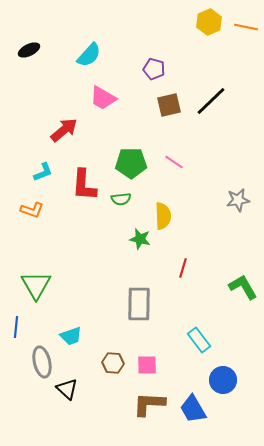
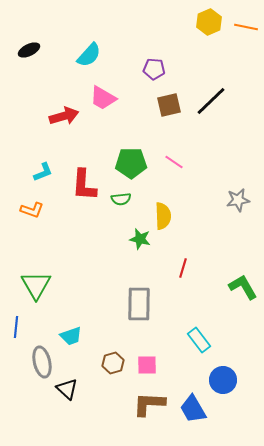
purple pentagon: rotated 10 degrees counterclockwise
red arrow: moved 14 px up; rotated 24 degrees clockwise
brown hexagon: rotated 20 degrees counterclockwise
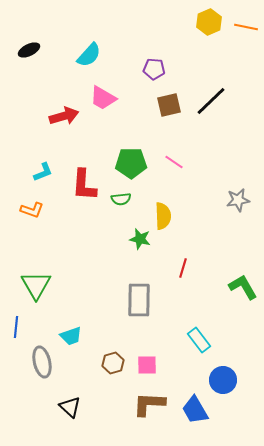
gray rectangle: moved 4 px up
black triangle: moved 3 px right, 18 px down
blue trapezoid: moved 2 px right, 1 px down
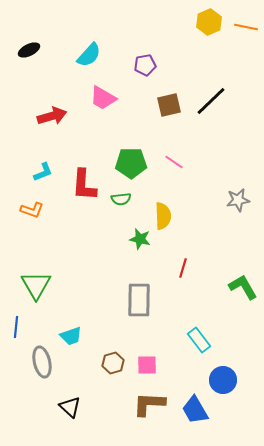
purple pentagon: moved 9 px left, 4 px up; rotated 15 degrees counterclockwise
red arrow: moved 12 px left
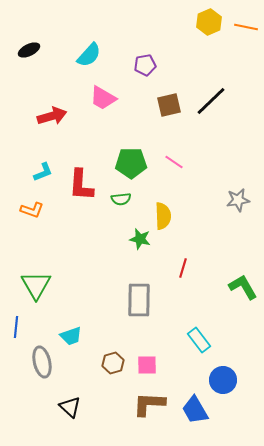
red L-shape: moved 3 px left
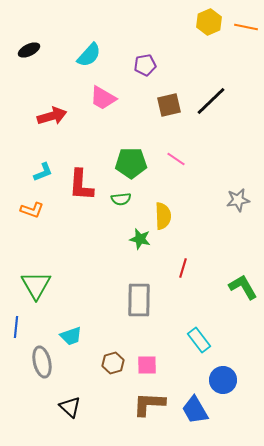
pink line: moved 2 px right, 3 px up
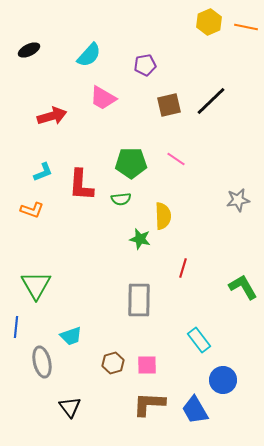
black triangle: rotated 10 degrees clockwise
